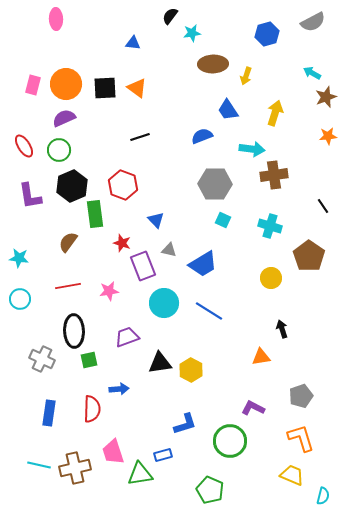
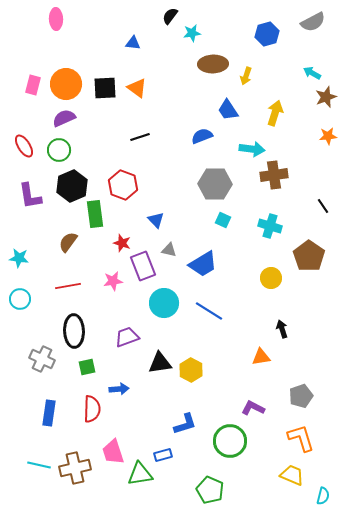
pink star at (109, 291): moved 4 px right, 10 px up
green square at (89, 360): moved 2 px left, 7 px down
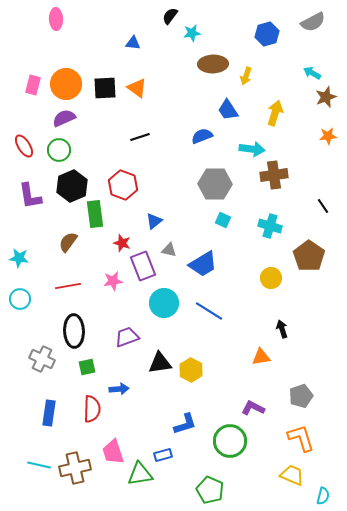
blue triangle at (156, 220): moved 2 px left, 1 px down; rotated 36 degrees clockwise
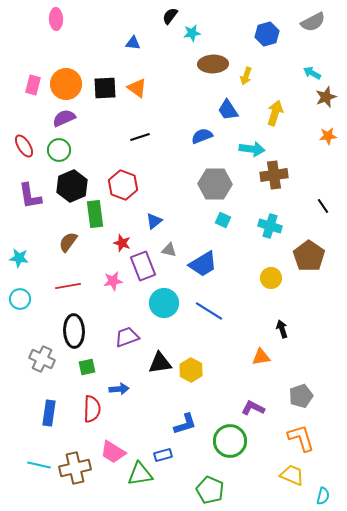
pink trapezoid at (113, 452): rotated 40 degrees counterclockwise
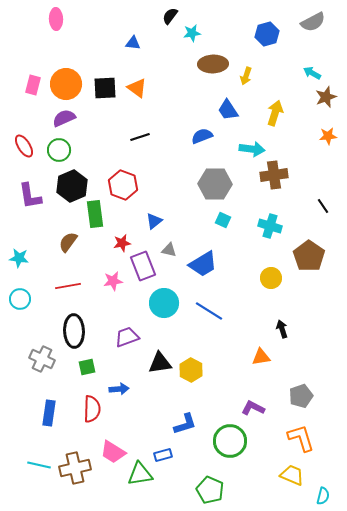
red star at (122, 243): rotated 30 degrees counterclockwise
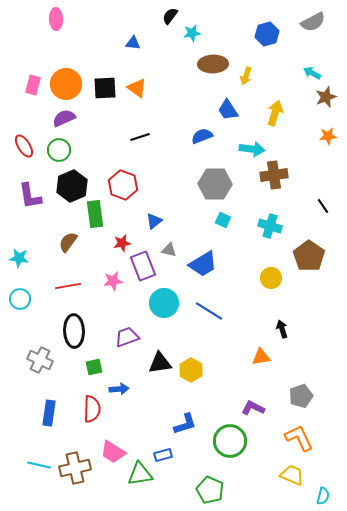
gray cross at (42, 359): moved 2 px left, 1 px down
green square at (87, 367): moved 7 px right
orange L-shape at (301, 438): moved 2 px left; rotated 8 degrees counterclockwise
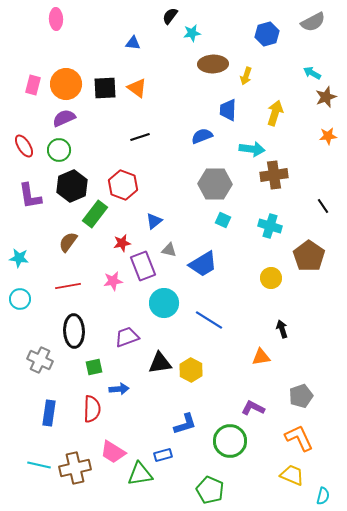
blue trapezoid at (228, 110): rotated 35 degrees clockwise
green rectangle at (95, 214): rotated 44 degrees clockwise
blue line at (209, 311): moved 9 px down
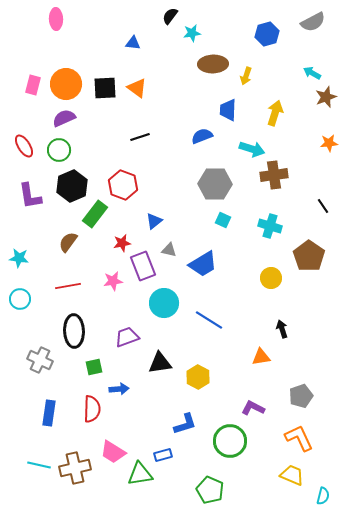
orange star at (328, 136): moved 1 px right, 7 px down
cyan arrow at (252, 149): rotated 10 degrees clockwise
yellow hexagon at (191, 370): moved 7 px right, 7 px down
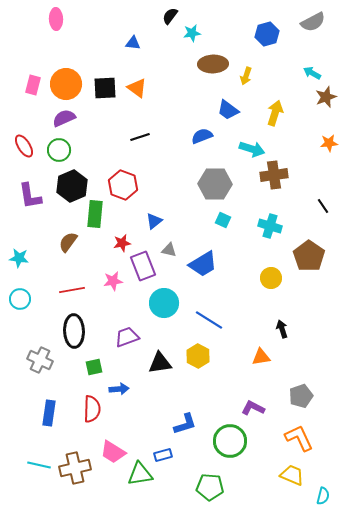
blue trapezoid at (228, 110): rotated 55 degrees counterclockwise
green rectangle at (95, 214): rotated 32 degrees counterclockwise
red line at (68, 286): moved 4 px right, 4 px down
yellow hexagon at (198, 377): moved 21 px up
green pentagon at (210, 490): moved 3 px up; rotated 20 degrees counterclockwise
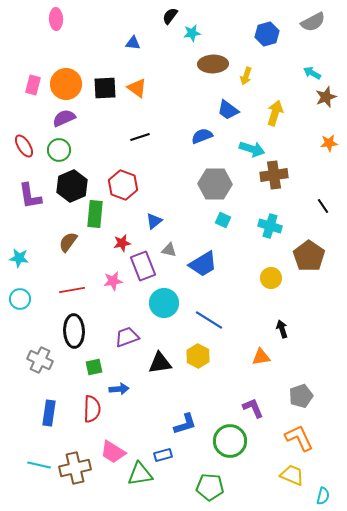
purple L-shape at (253, 408): rotated 40 degrees clockwise
